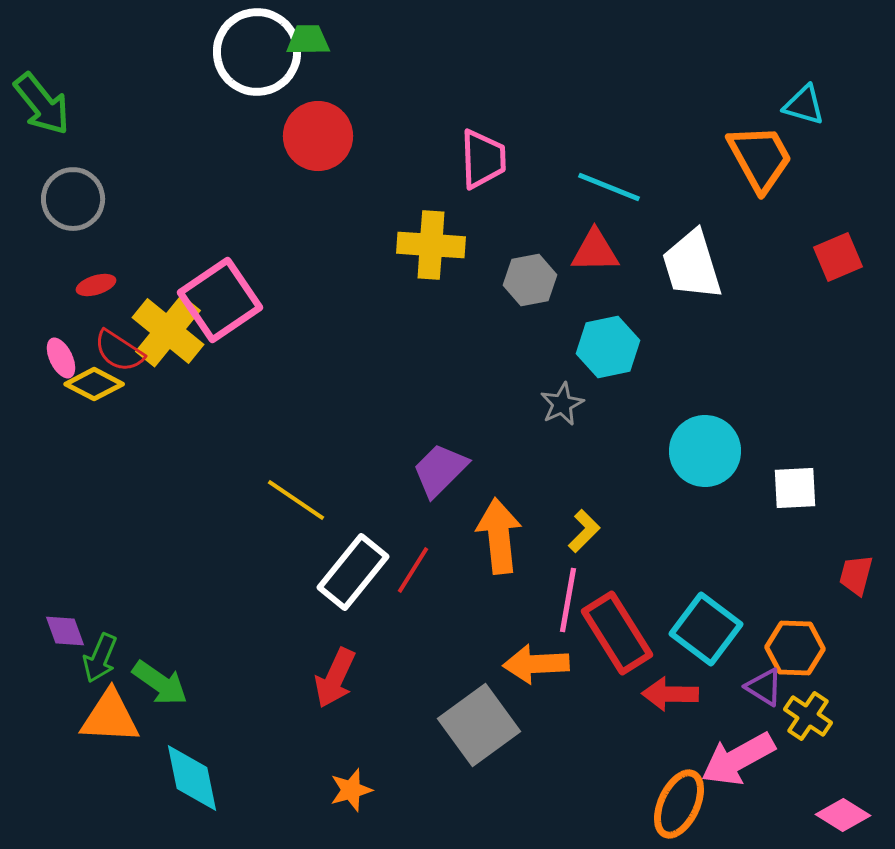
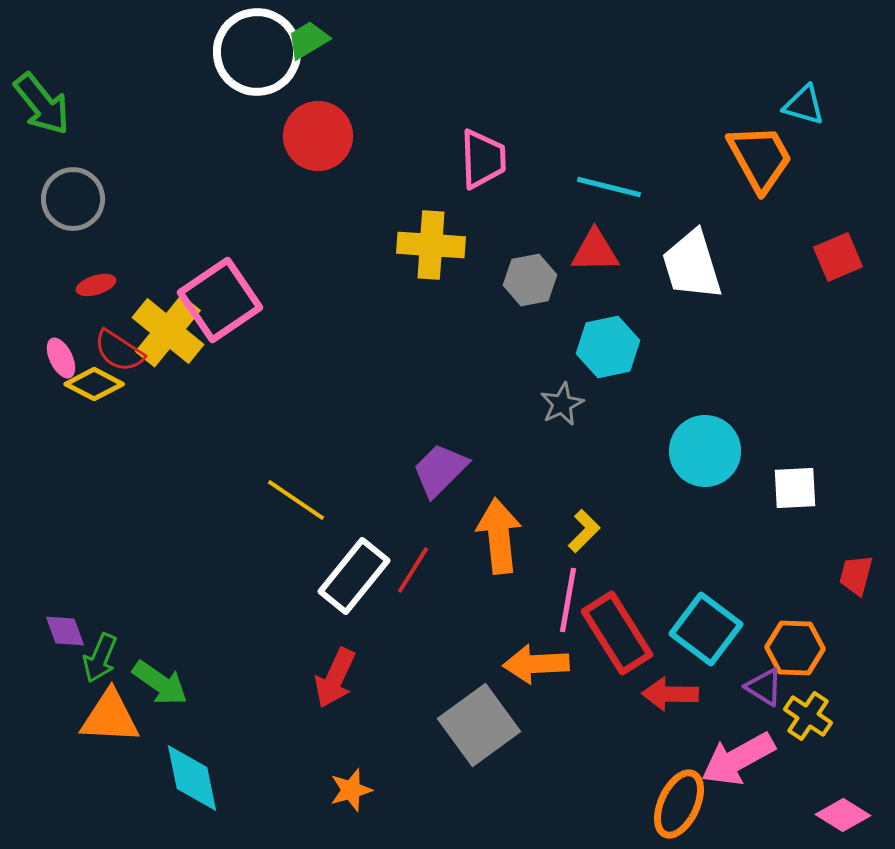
green trapezoid at (308, 40): rotated 30 degrees counterclockwise
cyan line at (609, 187): rotated 8 degrees counterclockwise
white rectangle at (353, 572): moved 1 px right, 4 px down
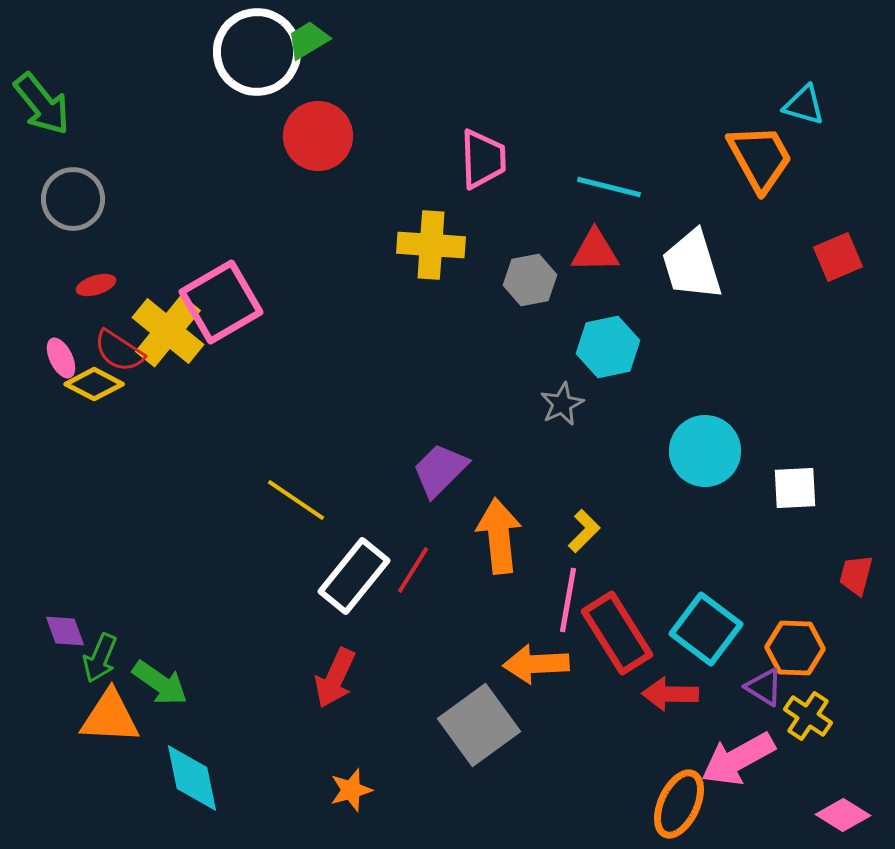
pink square at (220, 300): moved 1 px right, 2 px down; rotated 4 degrees clockwise
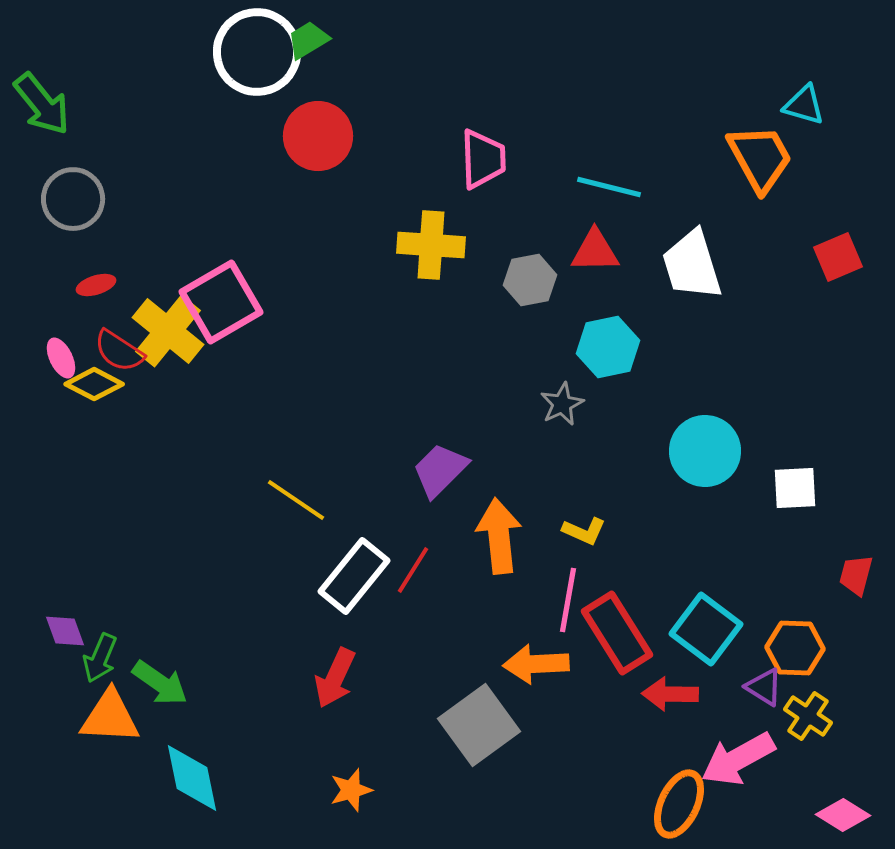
yellow L-shape at (584, 531): rotated 69 degrees clockwise
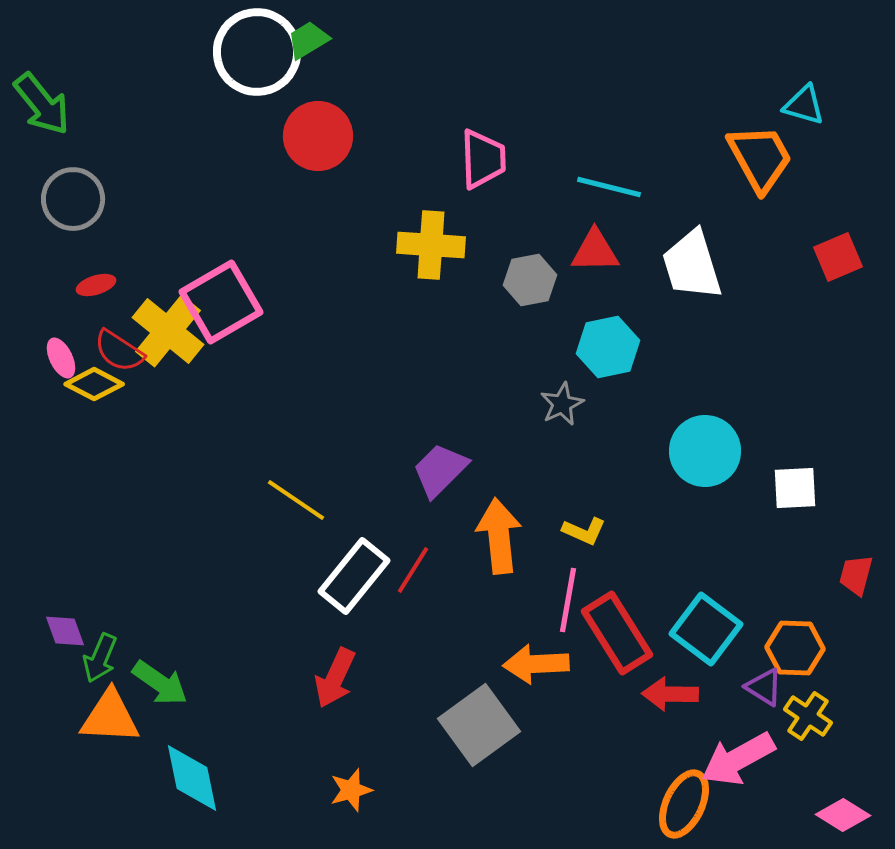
orange ellipse at (679, 804): moved 5 px right
